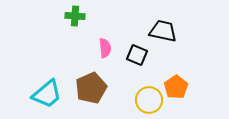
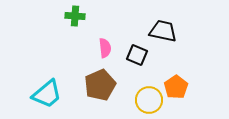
brown pentagon: moved 9 px right, 3 px up
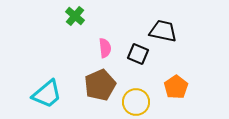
green cross: rotated 36 degrees clockwise
black square: moved 1 px right, 1 px up
yellow circle: moved 13 px left, 2 px down
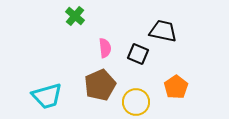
cyan trapezoid: moved 2 px down; rotated 24 degrees clockwise
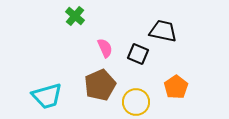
pink semicircle: rotated 18 degrees counterclockwise
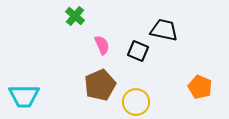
black trapezoid: moved 1 px right, 1 px up
pink semicircle: moved 3 px left, 3 px up
black square: moved 3 px up
orange pentagon: moved 24 px right; rotated 15 degrees counterclockwise
cyan trapezoid: moved 23 px left; rotated 16 degrees clockwise
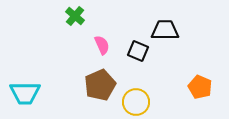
black trapezoid: moved 1 px right; rotated 12 degrees counterclockwise
cyan trapezoid: moved 1 px right, 3 px up
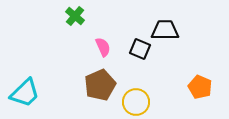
pink semicircle: moved 1 px right, 2 px down
black square: moved 2 px right, 2 px up
cyan trapezoid: rotated 44 degrees counterclockwise
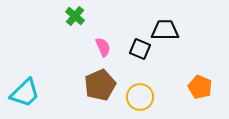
yellow circle: moved 4 px right, 5 px up
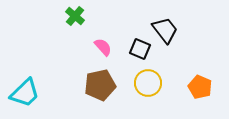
black trapezoid: rotated 52 degrees clockwise
pink semicircle: rotated 18 degrees counterclockwise
brown pentagon: rotated 12 degrees clockwise
yellow circle: moved 8 px right, 14 px up
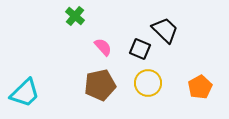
black trapezoid: rotated 8 degrees counterclockwise
orange pentagon: rotated 20 degrees clockwise
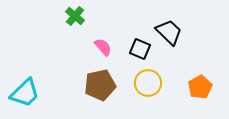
black trapezoid: moved 4 px right, 2 px down
